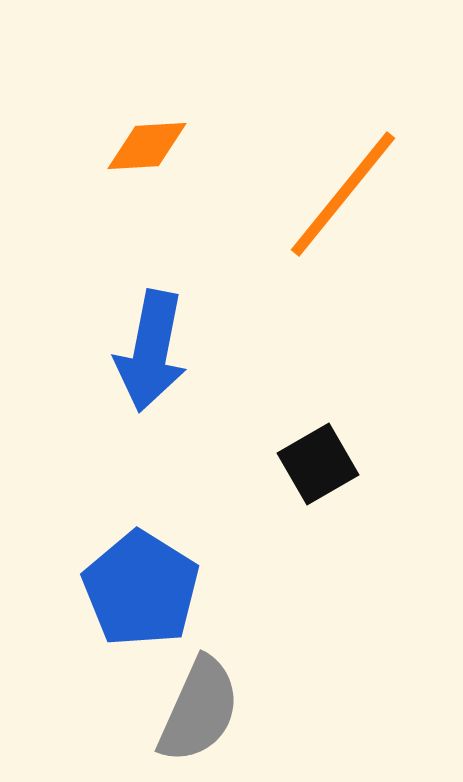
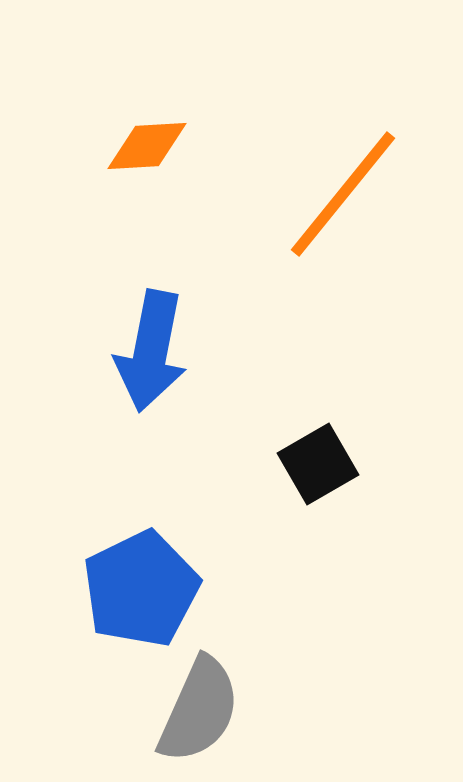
blue pentagon: rotated 14 degrees clockwise
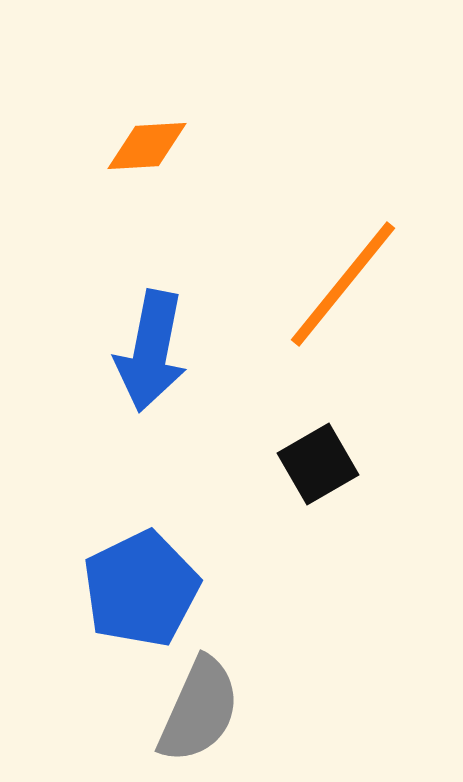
orange line: moved 90 px down
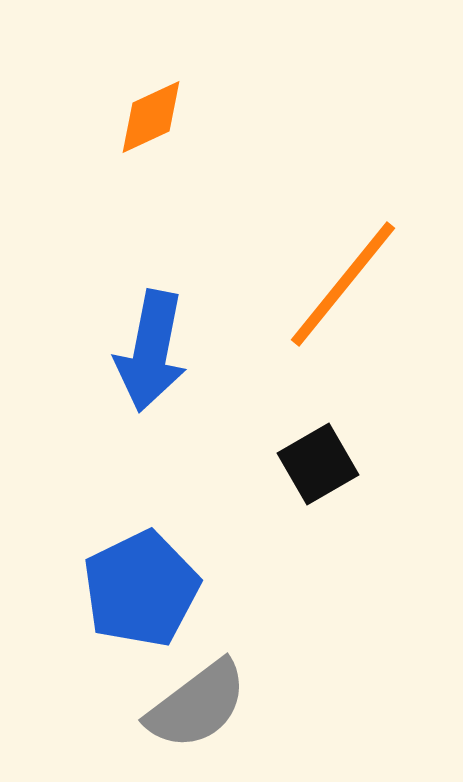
orange diamond: moved 4 px right, 29 px up; rotated 22 degrees counterclockwise
gray semicircle: moved 2 px left, 5 px up; rotated 29 degrees clockwise
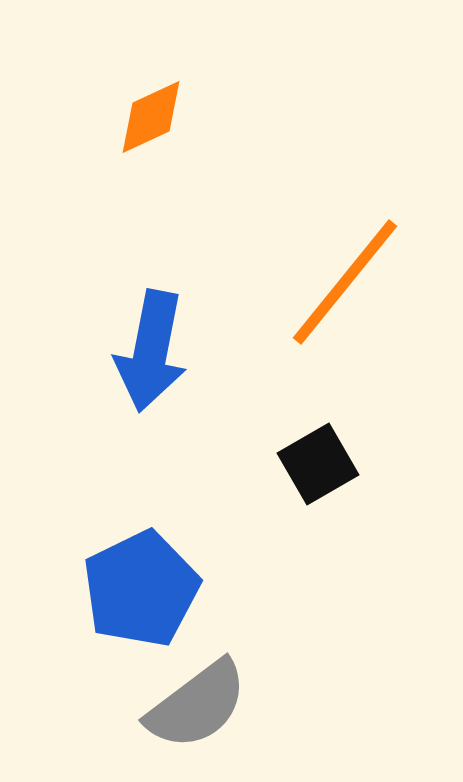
orange line: moved 2 px right, 2 px up
